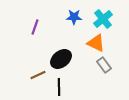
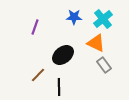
black ellipse: moved 2 px right, 4 px up
brown line: rotated 21 degrees counterclockwise
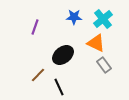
black line: rotated 24 degrees counterclockwise
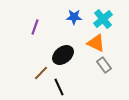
brown line: moved 3 px right, 2 px up
